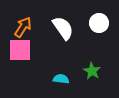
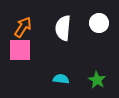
white semicircle: rotated 140 degrees counterclockwise
green star: moved 5 px right, 9 px down
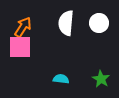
white semicircle: moved 3 px right, 5 px up
pink square: moved 3 px up
green star: moved 4 px right, 1 px up
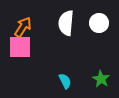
cyan semicircle: moved 4 px right, 2 px down; rotated 56 degrees clockwise
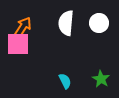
pink square: moved 2 px left, 3 px up
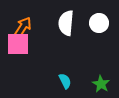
green star: moved 5 px down
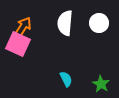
white semicircle: moved 1 px left
pink square: rotated 25 degrees clockwise
cyan semicircle: moved 1 px right, 2 px up
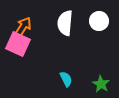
white circle: moved 2 px up
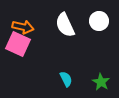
white semicircle: moved 2 px down; rotated 30 degrees counterclockwise
orange arrow: rotated 70 degrees clockwise
green star: moved 2 px up
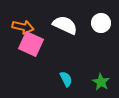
white circle: moved 2 px right, 2 px down
white semicircle: rotated 140 degrees clockwise
pink square: moved 13 px right
